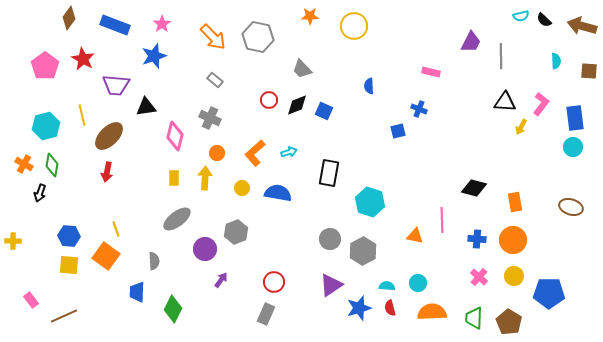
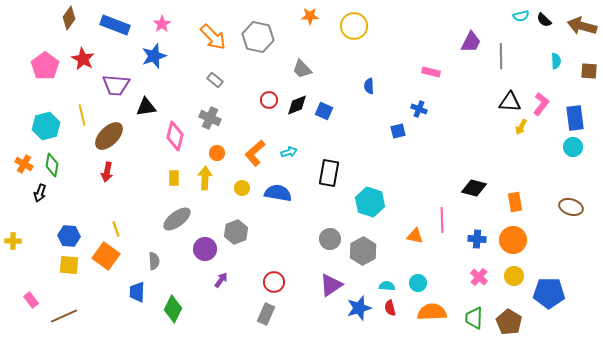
black triangle at (505, 102): moved 5 px right
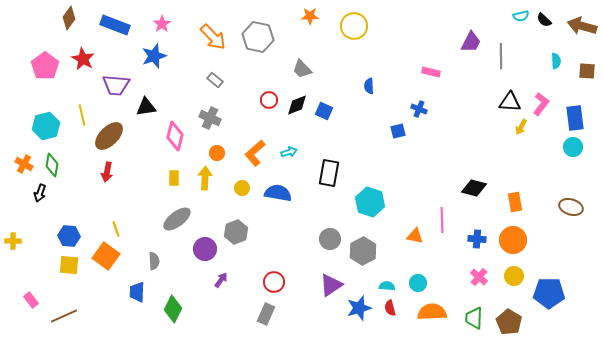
brown square at (589, 71): moved 2 px left
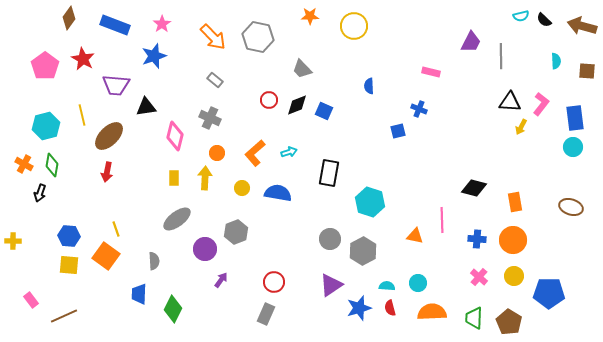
blue trapezoid at (137, 292): moved 2 px right, 2 px down
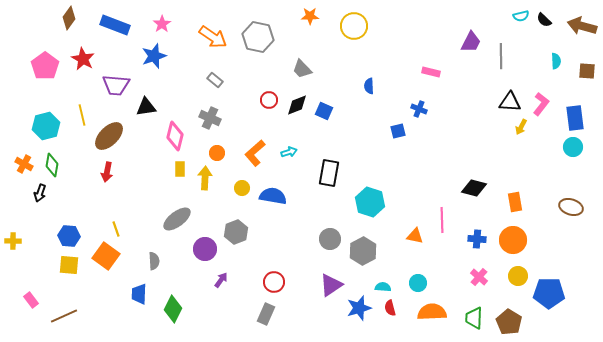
orange arrow at (213, 37): rotated 12 degrees counterclockwise
yellow rectangle at (174, 178): moved 6 px right, 9 px up
blue semicircle at (278, 193): moved 5 px left, 3 px down
yellow circle at (514, 276): moved 4 px right
cyan semicircle at (387, 286): moved 4 px left, 1 px down
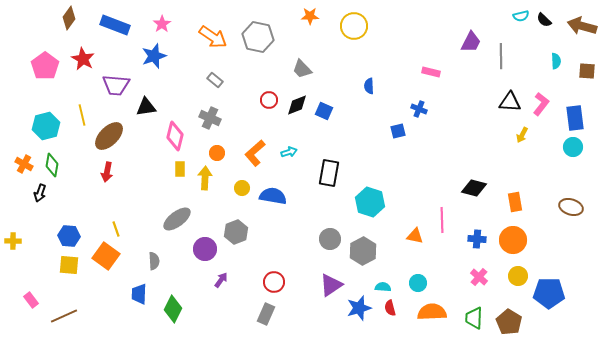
yellow arrow at (521, 127): moved 1 px right, 8 px down
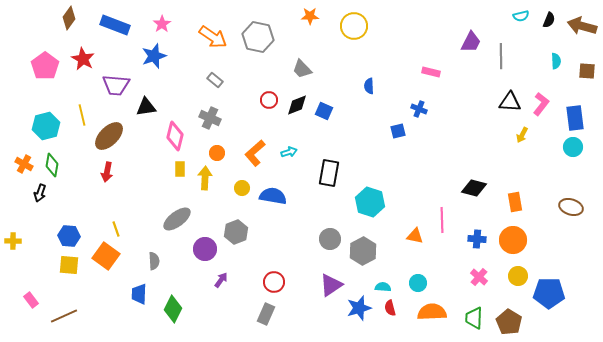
black semicircle at (544, 20): moved 5 px right; rotated 112 degrees counterclockwise
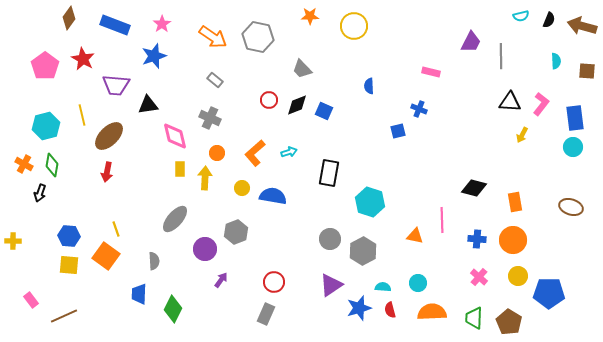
black triangle at (146, 107): moved 2 px right, 2 px up
pink diamond at (175, 136): rotated 28 degrees counterclockwise
gray ellipse at (177, 219): moved 2 px left; rotated 12 degrees counterclockwise
red semicircle at (390, 308): moved 2 px down
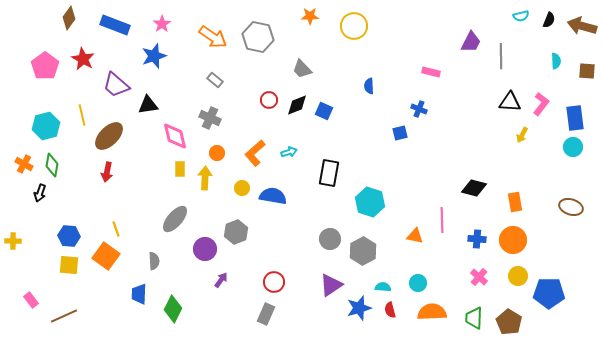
purple trapezoid at (116, 85): rotated 36 degrees clockwise
blue square at (398, 131): moved 2 px right, 2 px down
